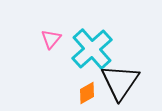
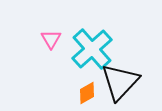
pink triangle: rotated 10 degrees counterclockwise
black triangle: rotated 9 degrees clockwise
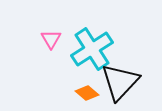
cyan cross: rotated 9 degrees clockwise
orange diamond: rotated 70 degrees clockwise
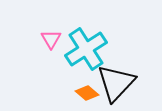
cyan cross: moved 6 px left
black triangle: moved 4 px left, 1 px down
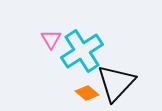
cyan cross: moved 4 px left, 2 px down
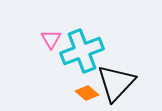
cyan cross: rotated 12 degrees clockwise
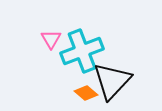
black triangle: moved 4 px left, 2 px up
orange diamond: moved 1 px left
